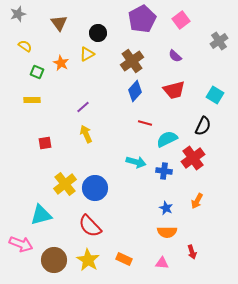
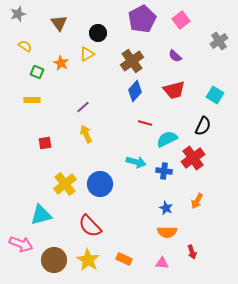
blue circle: moved 5 px right, 4 px up
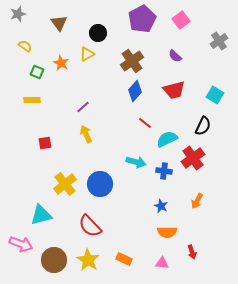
red line: rotated 24 degrees clockwise
blue star: moved 5 px left, 2 px up
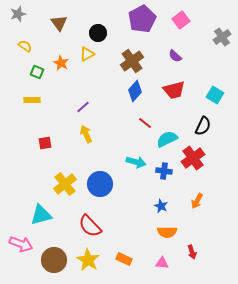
gray cross: moved 3 px right, 4 px up
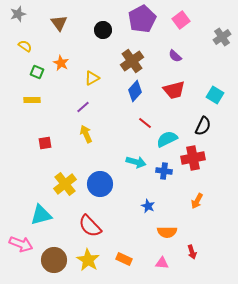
black circle: moved 5 px right, 3 px up
yellow triangle: moved 5 px right, 24 px down
red cross: rotated 25 degrees clockwise
blue star: moved 13 px left
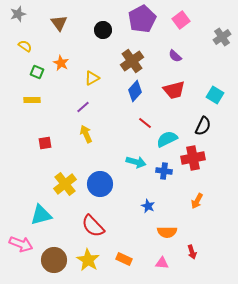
red semicircle: moved 3 px right
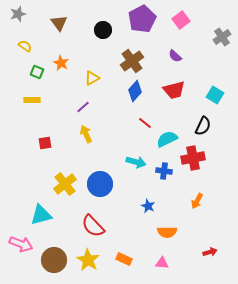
red arrow: moved 18 px right; rotated 88 degrees counterclockwise
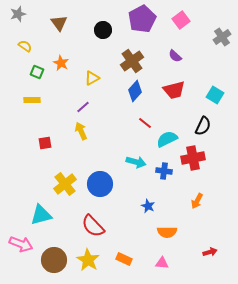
yellow arrow: moved 5 px left, 3 px up
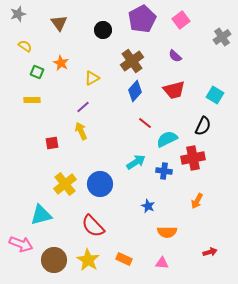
red square: moved 7 px right
cyan arrow: rotated 48 degrees counterclockwise
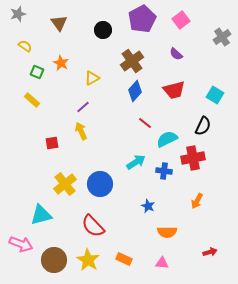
purple semicircle: moved 1 px right, 2 px up
yellow rectangle: rotated 42 degrees clockwise
